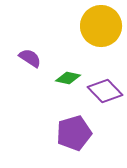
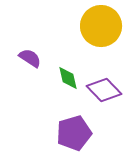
green diamond: rotated 65 degrees clockwise
purple diamond: moved 1 px left, 1 px up
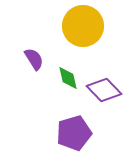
yellow circle: moved 18 px left
purple semicircle: moved 4 px right, 1 px down; rotated 25 degrees clockwise
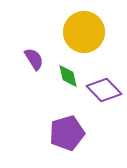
yellow circle: moved 1 px right, 6 px down
green diamond: moved 2 px up
purple pentagon: moved 7 px left
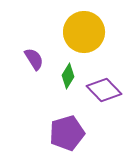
green diamond: rotated 45 degrees clockwise
